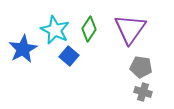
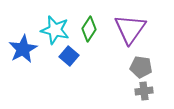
cyan star: rotated 12 degrees counterclockwise
gray cross: moved 1 px right, 1 px up; rotated 24 degrees counterclockwise
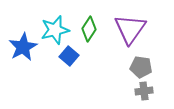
cyan star: rotated 28 degrees counterclockwise
blue star: moved 2 px up
